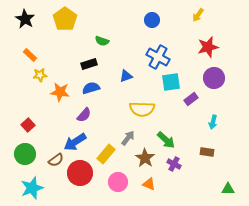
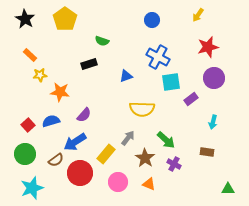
blue semicircle: moved 40 px left, 33 px down
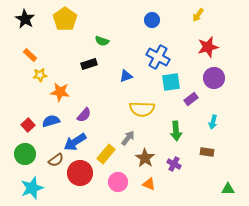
green arrow: moved 10 px right, 9 px up; rotated 42 degrees clockwise
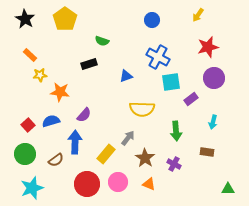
blue arrow: rotated 125 degrees clockwise
red circle: moved 7 px right, 11 px down
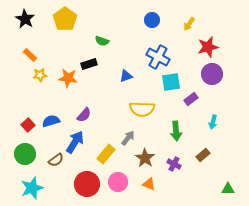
yellow arrow: moved 9 px left, 9 px down
purple circle: moved 2 px left, 4 px up
orange star: moved 8 px right, 14 px up
blue arrow: rotated 30 degrees clockwise
brown rectangle: moved 4 px left, 3 px down; rotated 48 degrees counterclockwise
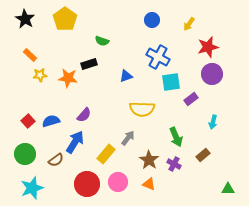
red square: moved 4 px up
green arrow: moved 6 px down; rotated 18 degrees counterclockwise
brown star: moved 4 px right, 2 px down
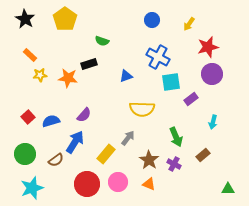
red square: moved 4 px up
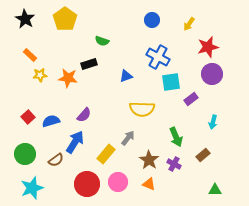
green triangle: moved 13 px left, 1 px down
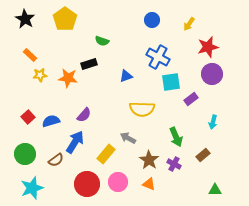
gray arrow: rotated 98 degrees counterclockwise
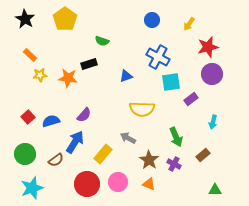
yellow rectangle: moved 3 px left
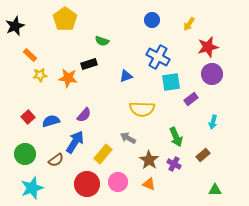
black star: moved 10 px left, 7 px down; rotated 18 degrees clockwise
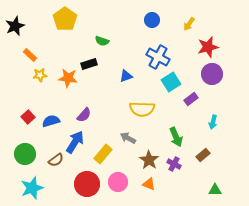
cyan square: rotated 24 degrees counterclockwise
